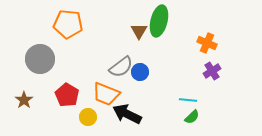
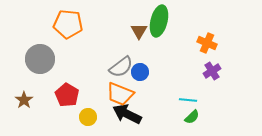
orange trapezoid: moved 14 px right
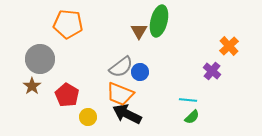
orange cross: moved 22 px right, 3 px down; rotated 24 degrees clockwise
purple cross: rotated 18 degrees counterclockwise
brown star: moved 8 px right, 14 px up
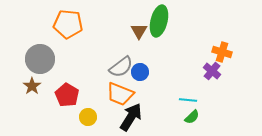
orange cross: moved 7 px left, 6 px down; rotated 30 degrees counterclockwise
black arrow: moved 4 px right, 3 px down; rotated 96 degrees clockwise
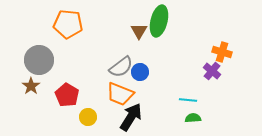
gray circle: moved 1 px left, 1 px down
brown star: moved 1 px left
green semicircle: moved 1 px right, 1 px down; rotated 140 degrees counterclockwise
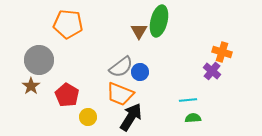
cyan line: rotated 12 degrees counterclockwise
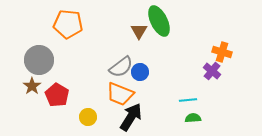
green ellipse: rotated 40 degrees counterclockwise
brown star: moved 1 px right
red pentagon: moved 10 px left
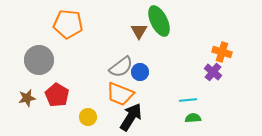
purple cross: moved 1 px right, 1 px down
brown star: moved 5 px left, 12 px down; rotated 24 degrees clockwise
